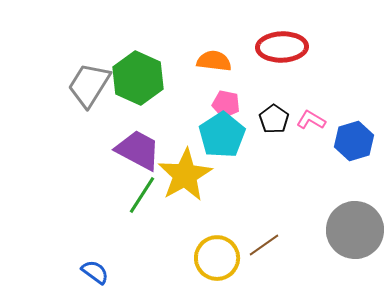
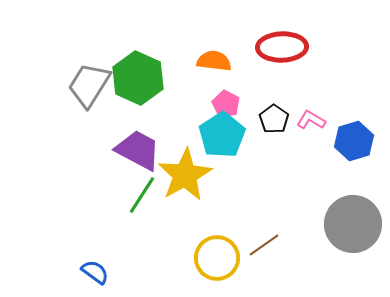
pink pentagon: rotated 16 degrees clockwise
gray circle: moved 2 px left, 6 px up
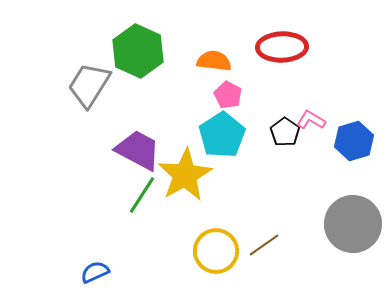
green hexagon: moved 27 px up
pink pentagon: moved 2 px right, 9 px up
black pentagon: moved 11 px right, 13 px down
yellow circle: moved 1 px left, 7 px up
blue semicircle: rotated 60 degrees counterclockwise
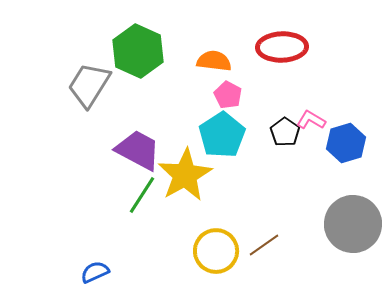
blue hexagon: moved 8 px left, 2 px down
